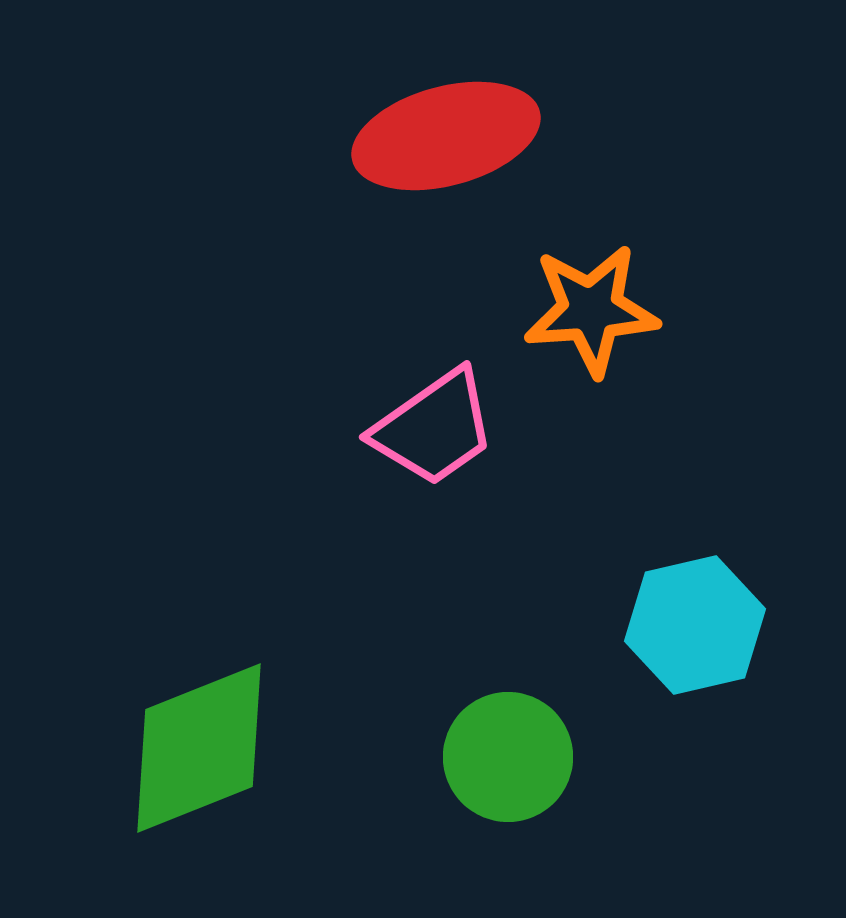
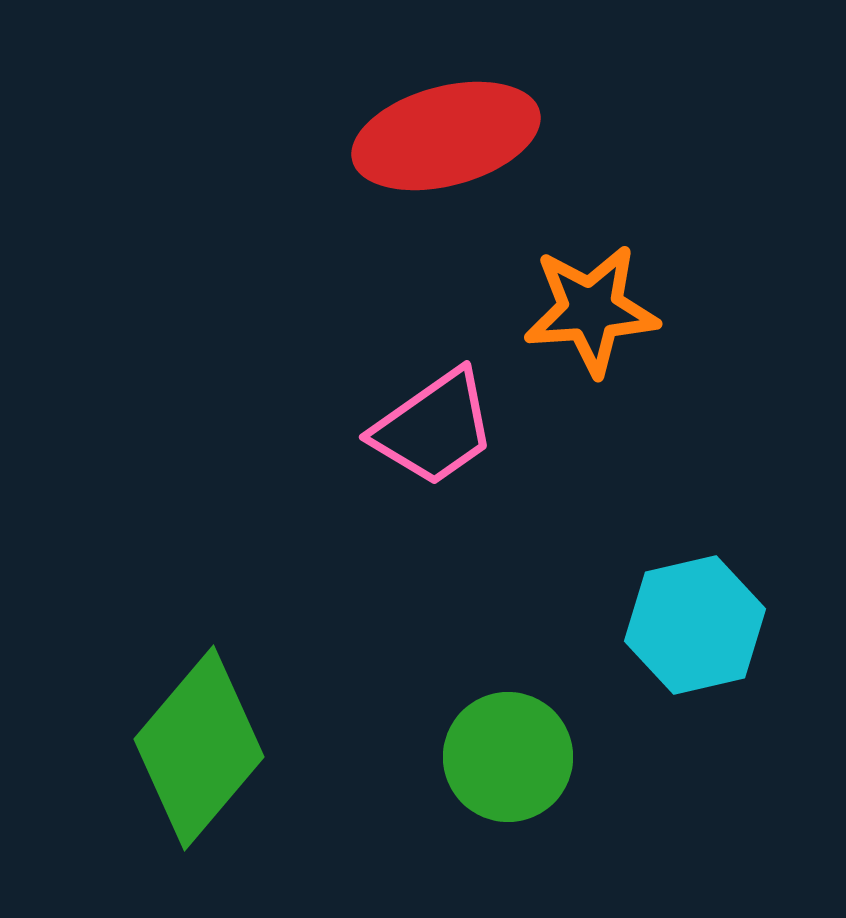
green diamond: rotated 28 degrees counterclockwise
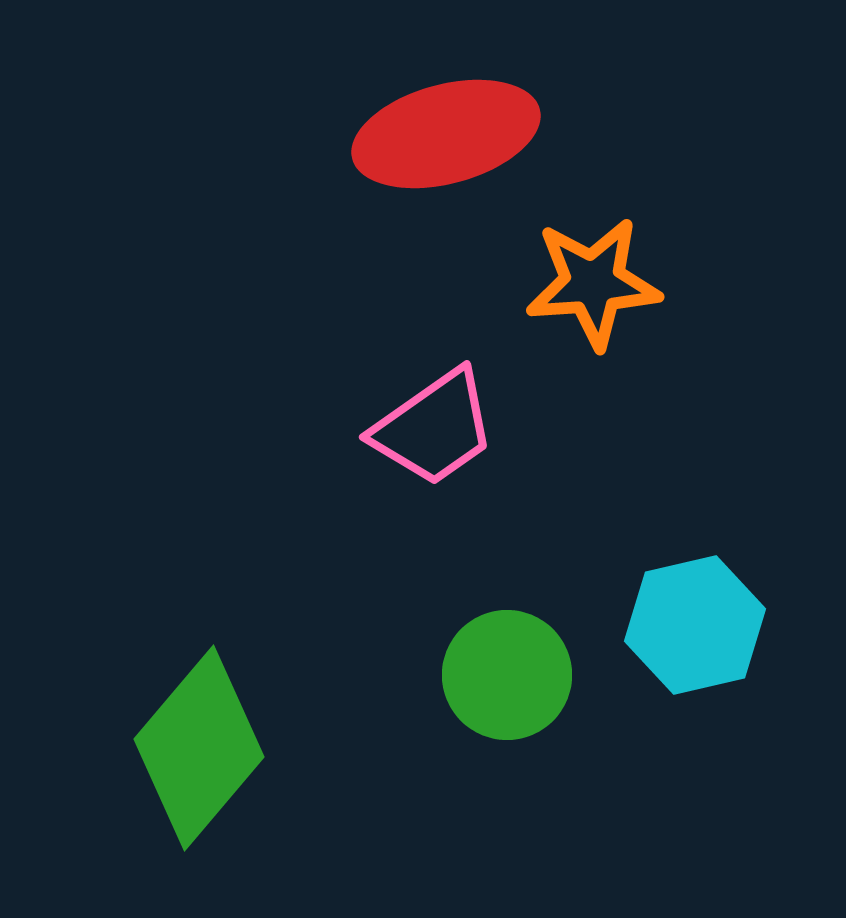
red ellipse: moved 2 px up
orange star: moved 2 px right, 27 px up
green circle: moved 1 px left, 82 px up
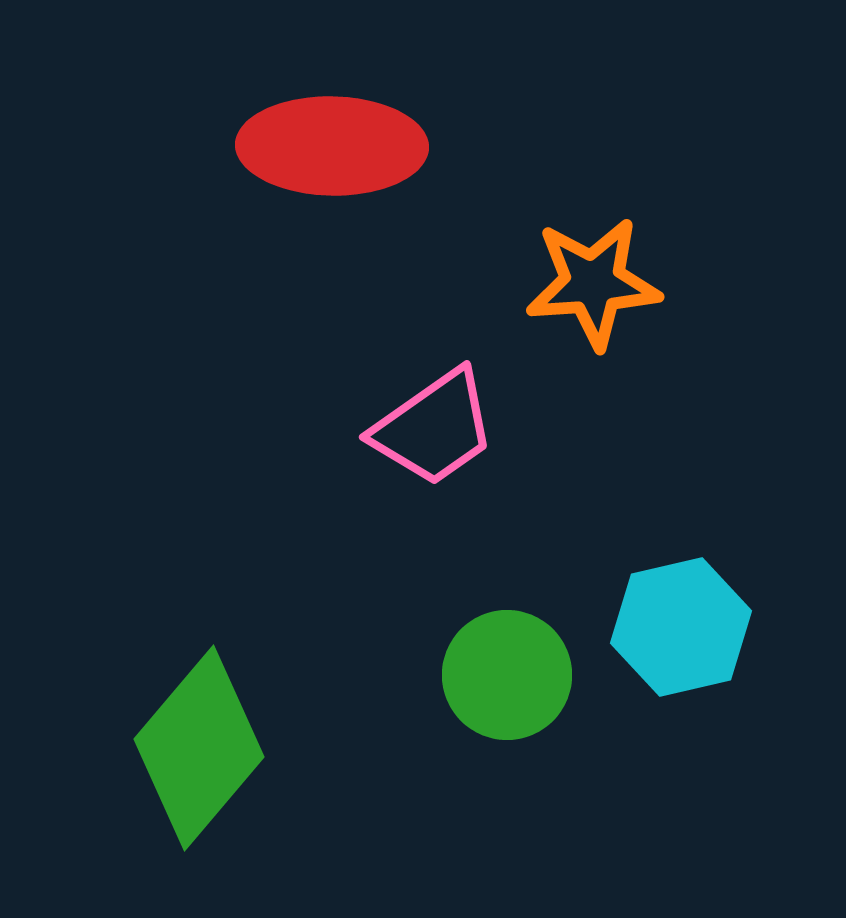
red ellipse: moved 114 px left, 12 px down; rotated 16 degrees clockwise
cyan hexagon: moved 14 px left, 2 px down
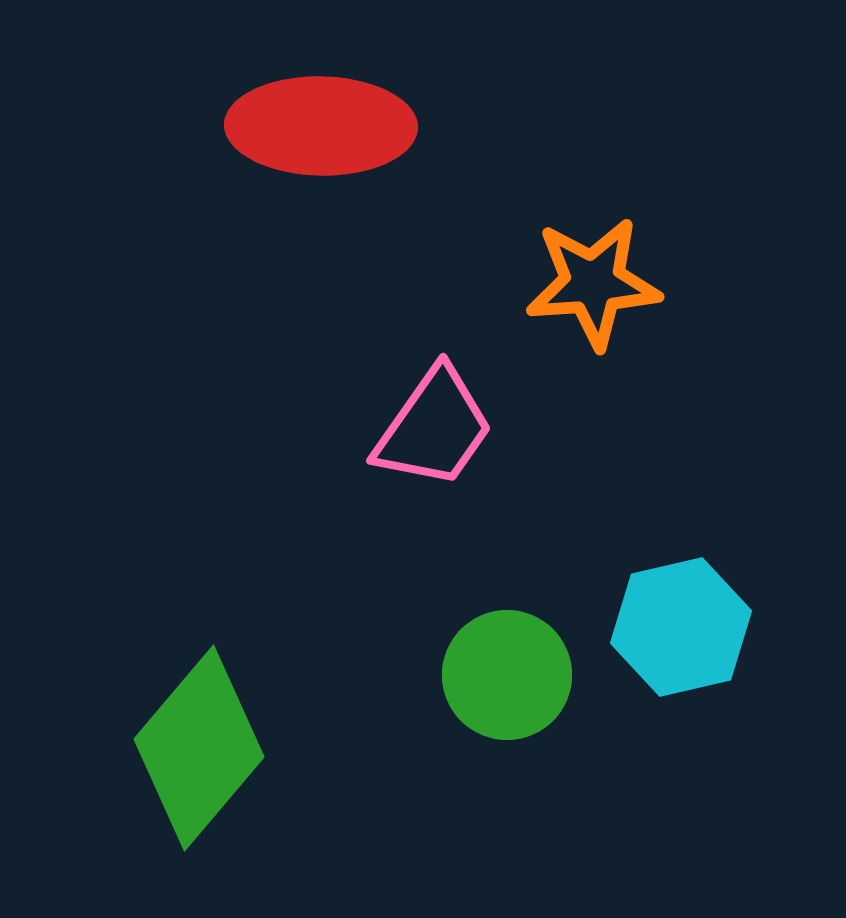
red ellipse: moved 11 px left, 20 px up
pink trapezoid: rotated 20 degrees counterclockwise
